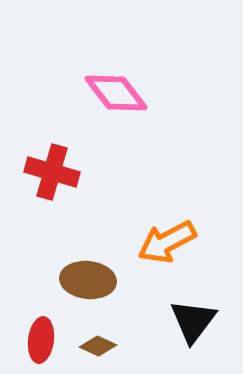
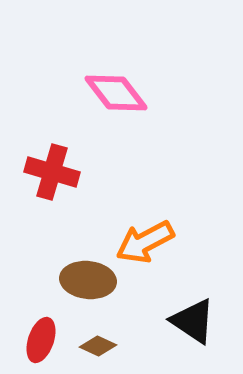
orange arrow: moved 22 px left
black triangle: rotated 33 degrees counterclockwise
red ellipse: rotated 12 degrees clockwise
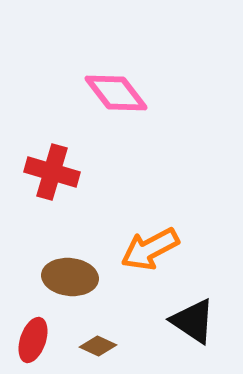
orange arrow: moved 5 px right, 7 px down
brown ellipse: moved 18 px left, 3 px up
red ellipse: moved 8 px left
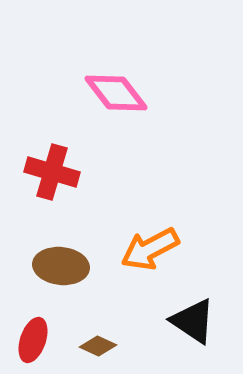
brown ellipse: moved 9 px left, 11 px up
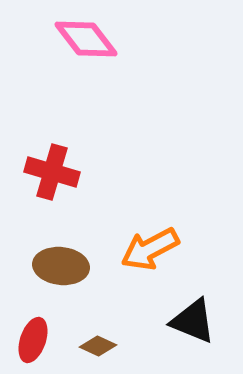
pink diamond: moved 30 px left, 54 px up
black triangle: rotated 12 degrees counterclockwise
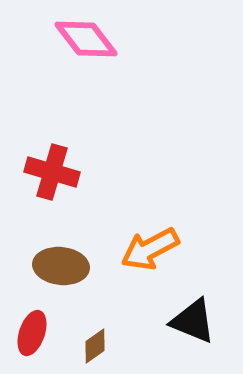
red ellipse: moved 1 px left, 7 px up
brown diamond: moved 3 px left; rotated 60 degrees counterclockwise
